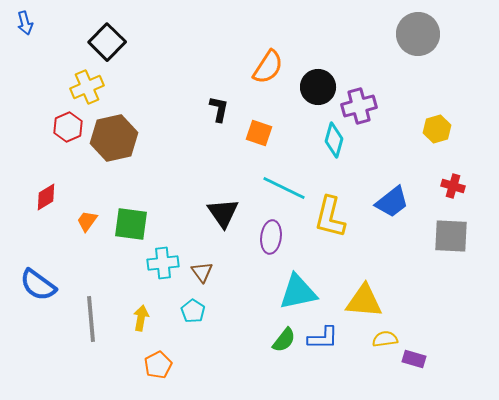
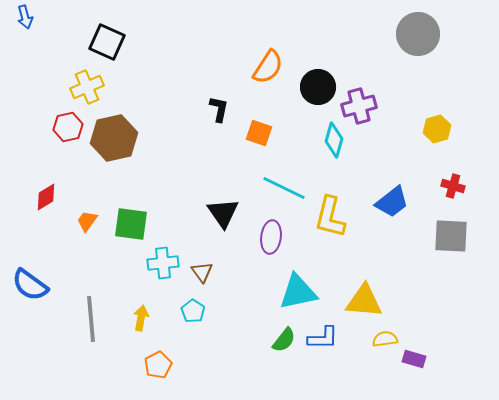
blue arrow: moved 6 px up
black square: rotated 21 degrees counterclockwise
red hexagon: rotated 12 degrees clockwise
blue semicircle: moved 8 px left
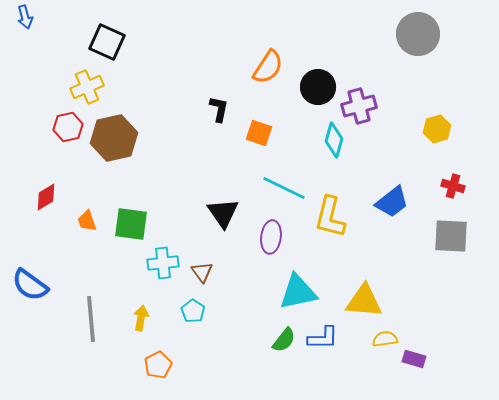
orange trapezoid: rotated 55 degrees counterclockwise
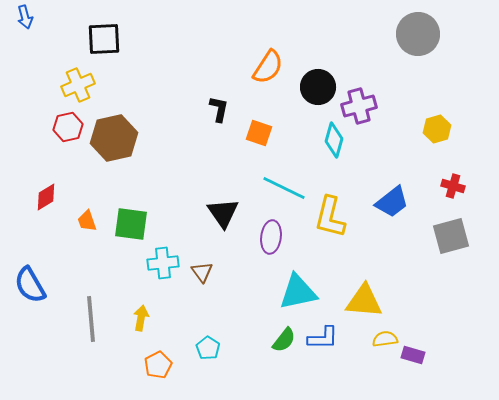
black square: moved 3 px left, 3 px up; rotated 27 degrees counterclockwise
yellow cross: moved 9 px left, 2 px up
gray square: rotated 18 degrees counterclockwise
blue semicircle: rotated 24 degrees clockwise
cyan pentagon: moved 15 px right, 37 px down
purple rectangle: moved 1 px left, 4 px up
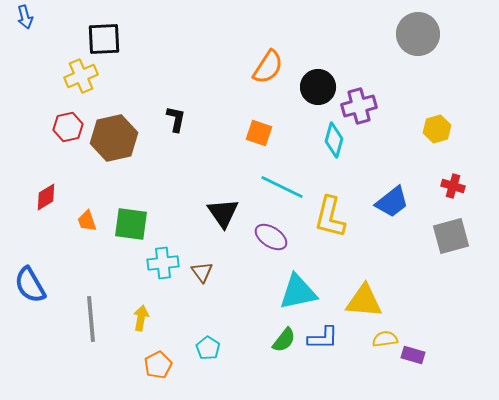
yellow cross: moved 3 px right, 9 px up
black L-shape: moved 43 px left, 10 px down
cyan line: moved 2 px left, 1 px up
purple ellipse: rotated 64 degrees counterclockwise
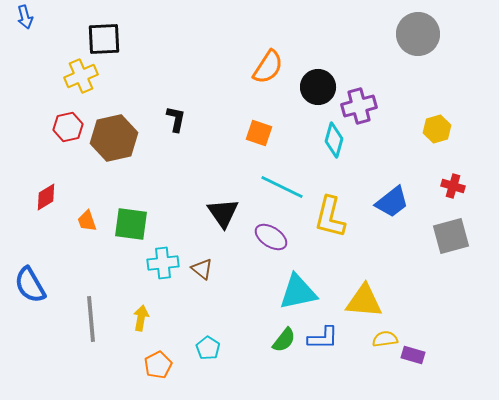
brown triangle: moved 3 px up; rotated 15 degrees counterclockwise
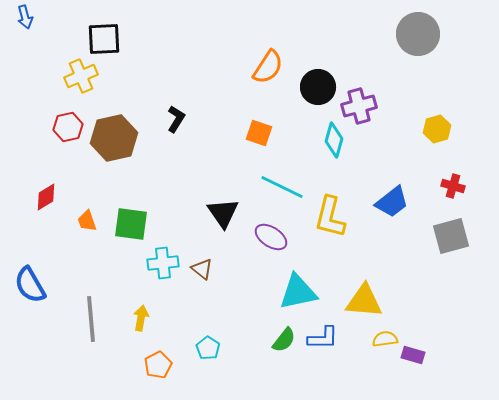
black L-shape: rotated 20 degrees clockwise
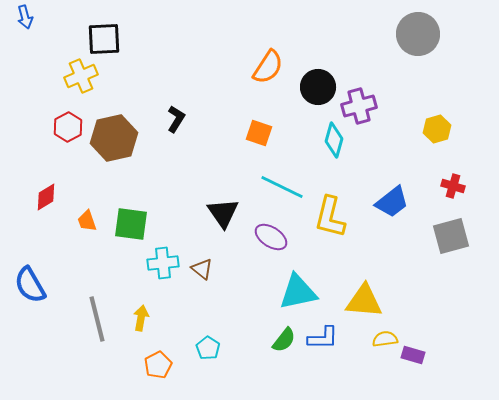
red hexagon: rotated 16 degrees counterclockwise
gray line: moved 6 px right; rotated 9 degrees counterclockwise
